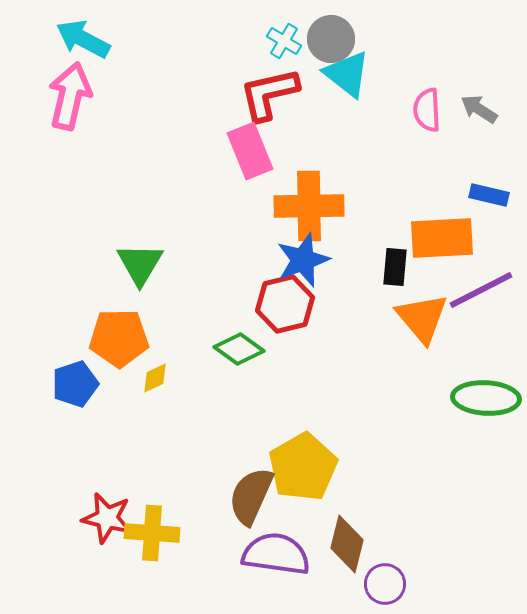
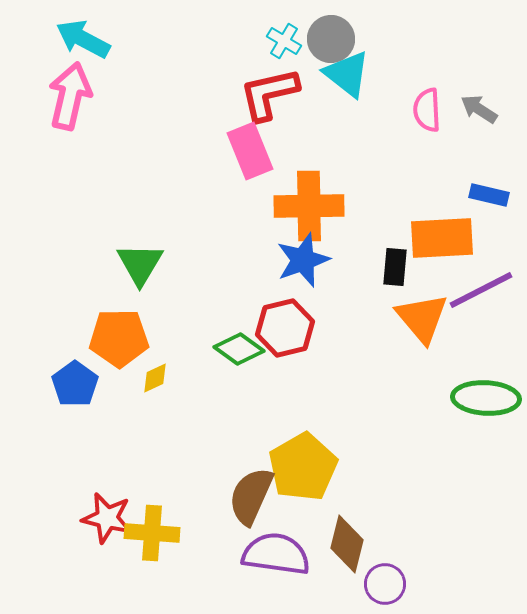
red hexagon: moved 24 px down
blue pentagon: rotated 18 degrees counterclockwise
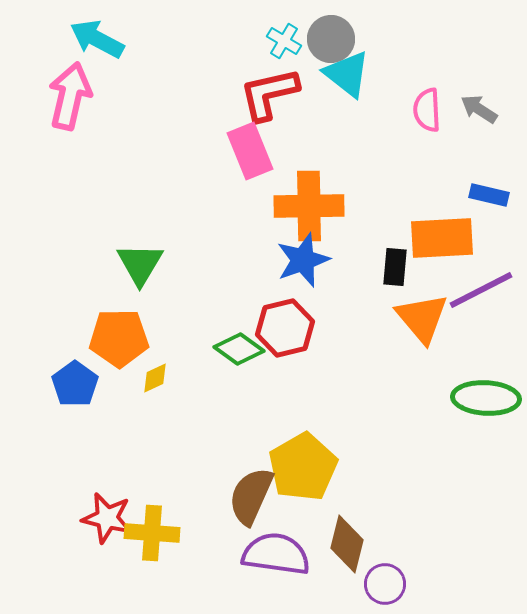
cyan arrow: moved 14 px right
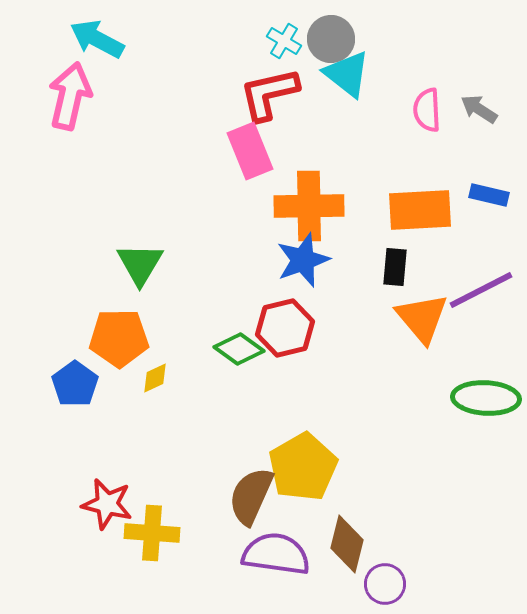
orange rectangle: moved 22 px left, 28 px up
red star: moved 14 px up
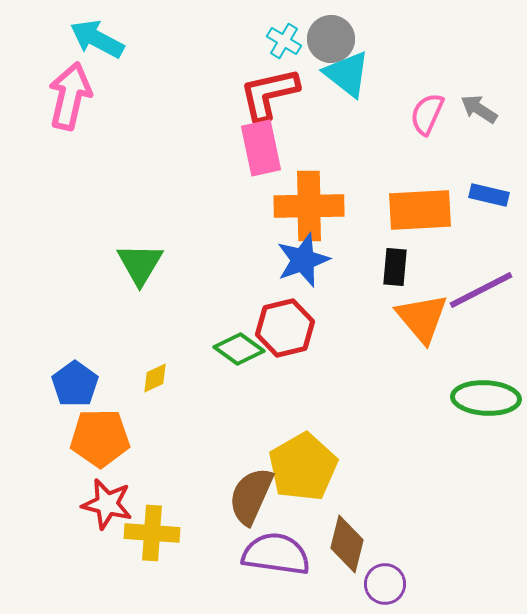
pink semicircle: moved 4 px down; rotated 27 degrees clockwise
pink rectangle: moved 11 px right, 3 px up; rotated 10 degrees clockwise
orange pentagon: moved 19 px left, 100 px down
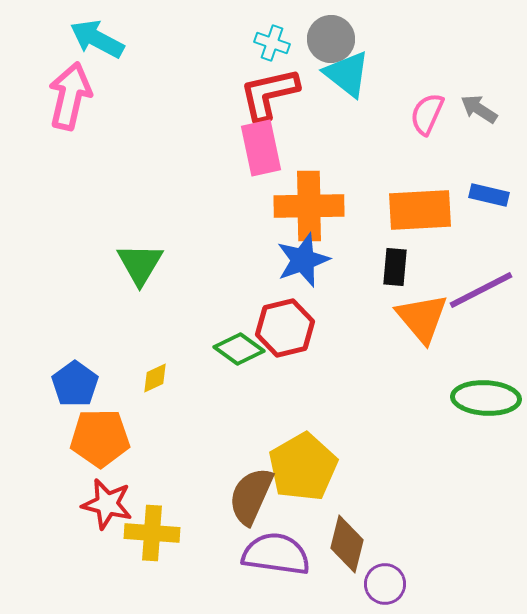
cyan cross: moved 12 px left, 2 px down; rotated 12 degrees counterclockwise
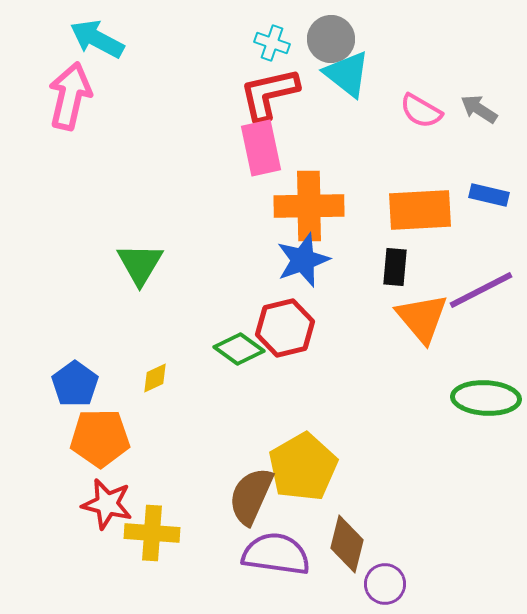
pink semicircle: moved 6 px left, 3 px up; rotated 84 degrees counterclockwise
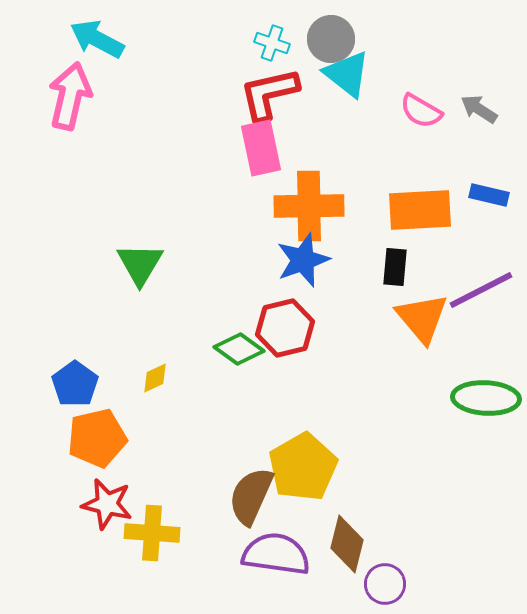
orange pentagon: moved 3 px left; rotated 12 degrees counterclockwise
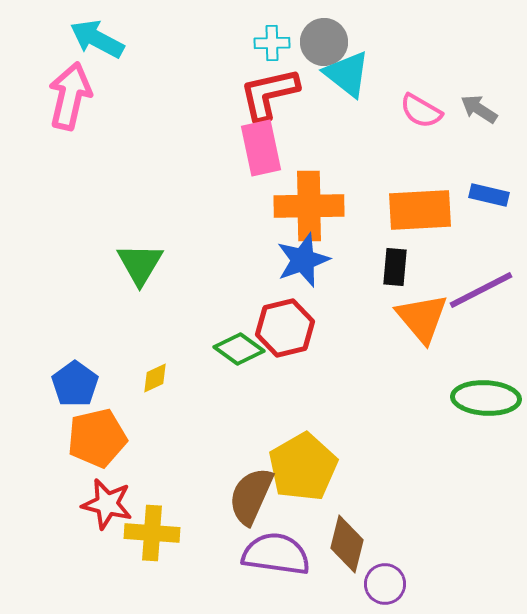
gray circle: moved 7 px left, 3 px down
cyan cross: rotated 20 degrees counterclockwise
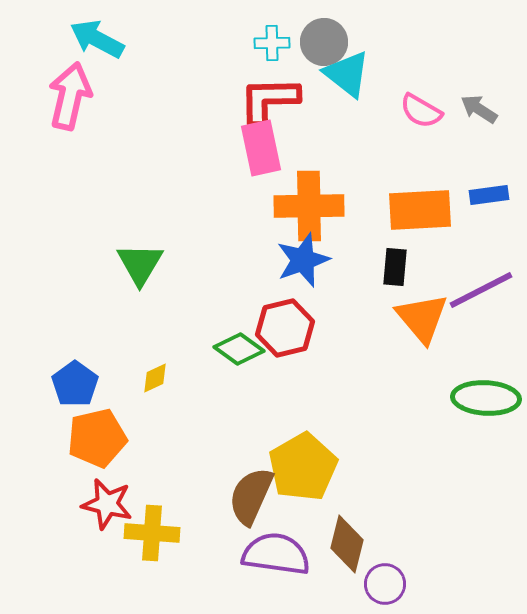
red L-shape: moved 6 px down; rotated 12 degrees clockwise
blue rectangle: rotated 21 degrees counterclockwise
